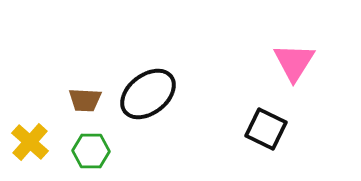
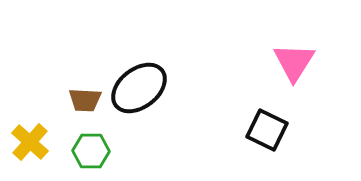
black ellipse: moved 9 px left, 6 px up
black square: moved 1 px right, 1 px down
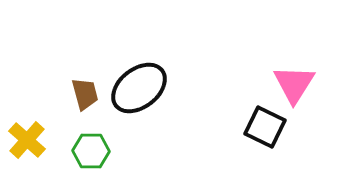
pink triangle: moved 22 px down
brown trapezoid: moved 6 px up; rotated 108 degrees counterclockwise
black square: moved 2 px left, 3 px up
yellow cross: moved 3 px left, 2 px up
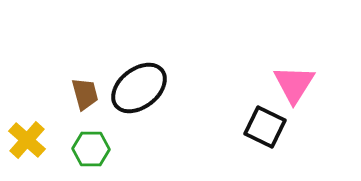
green hexagon: moved 2 px up
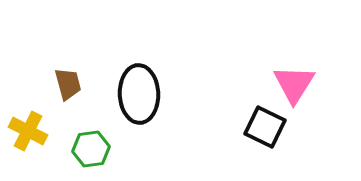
black ellipse: moved 6 px down; rotated 54 degrees counterclockwise
brown trapezoid: moved 17 px left, 10 px up
yellow cross: moved 1 px right, 9 px up; rotated 15 degrees counterclockwise
green hexagon: rotated 9 degrees counterclockwise
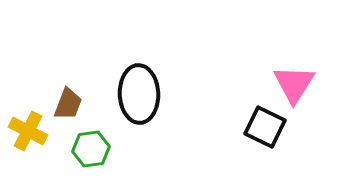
brown trapezoid: moved 20 px down; rotated 36 degrees clockwise
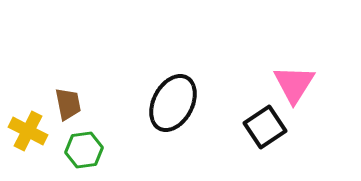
black ellipse: moved 34 px right, 9 px down; rotated 30 degrees clockwise
brown trapezoid: rotated 32 degrees counterclockwise
black square: rotated 30 degrees clockwise
green hexagon: moved 7 px left, 1 px down
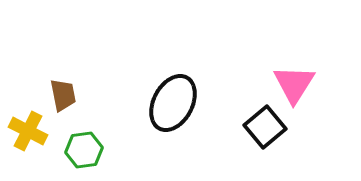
brown trapezoid: moved 5 px left, 9 px up
black square: rotated 6 degrees counterclockwise
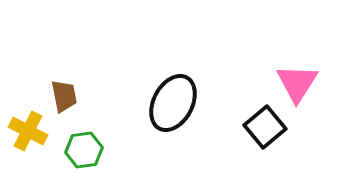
pink triangle: moved 3 px right, 1 px up
brown trapezoid: moved 1 px right, 1 px down
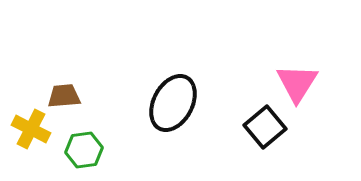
brown trapezoid: rotated 84 degrees counterclockwise
yellow cross: moved 3 px right, 2 px up
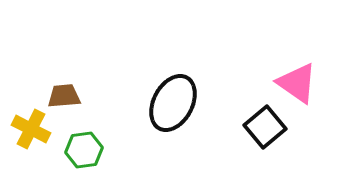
pink triangle: rotated 27 degrees counterclockwise
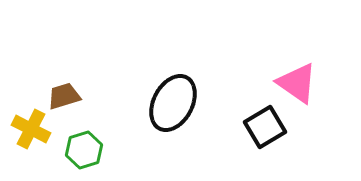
brown trapezoid: rotated 12 degrees counterclockwise
black square: rotated 9 degrees clockwise
green hexagon: rotated 9 degrees counterclockwise
